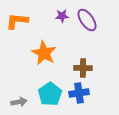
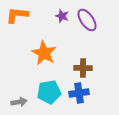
purple star: rotated 24 degrees clockwise
orange L-shape: moved 6 px up
cyan pentagon: moved 1 px left, 2 px up; rotated 25 degrees clockwise
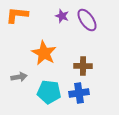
brown cross: moved 2 px up
cyan pentagon: rotated 15 degrees clockwise
gray arrow: moved 25 px up
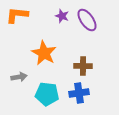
cyan pentagon: moved 2 px left, 2 px down
